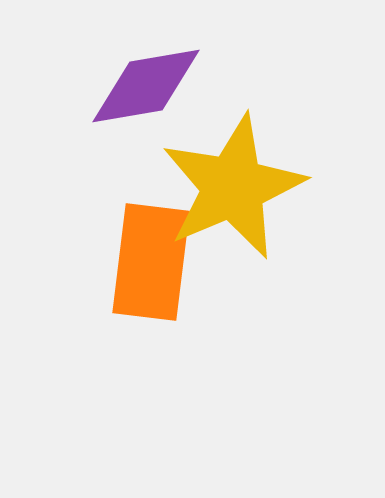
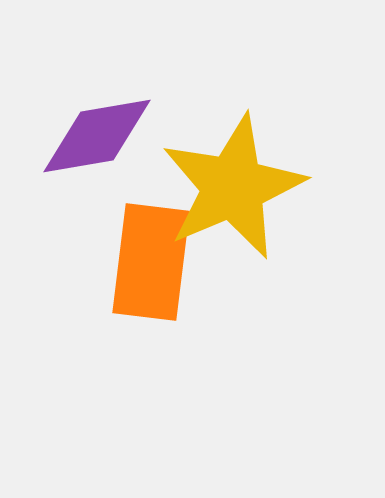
purple diamond: moved 49 px left, 50 px down
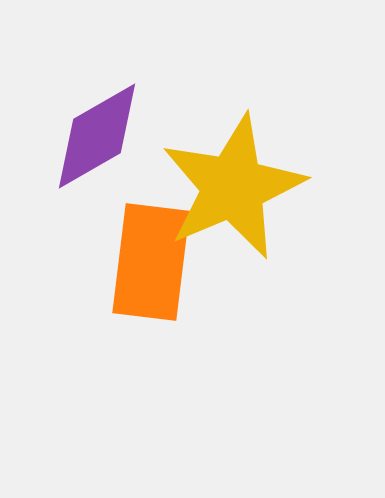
purple diamond: rotated 20 degrees counterclockwise
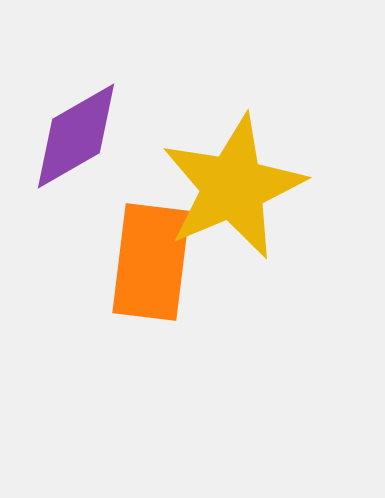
purple diamond: moved 21 px left
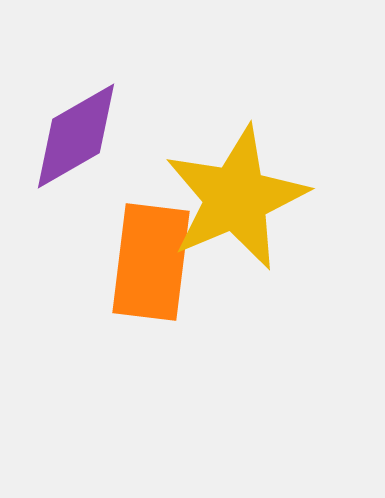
yellow star: moved 3 px right, 11 px down
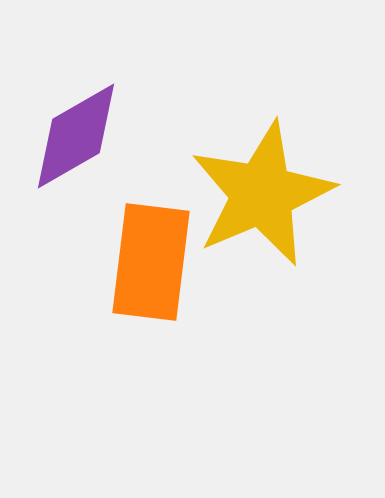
yellow star: moved 26 px right, 4 px up
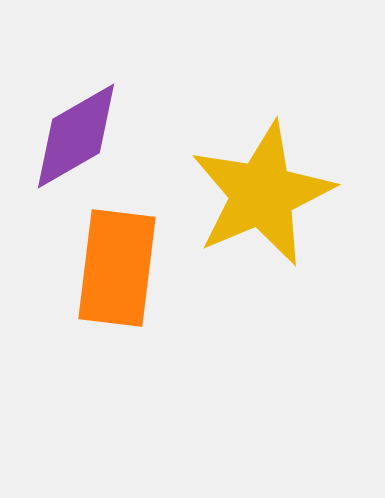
orange rectangle: moved 34 px left, 6 px down
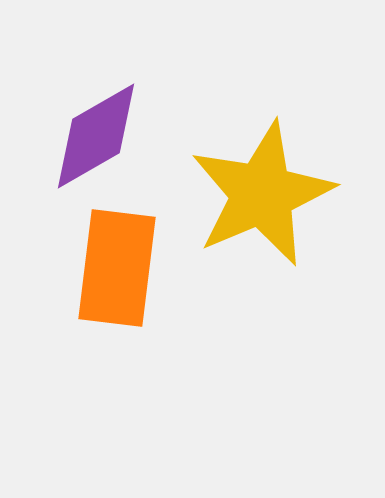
purple diamond: moved 20 px right
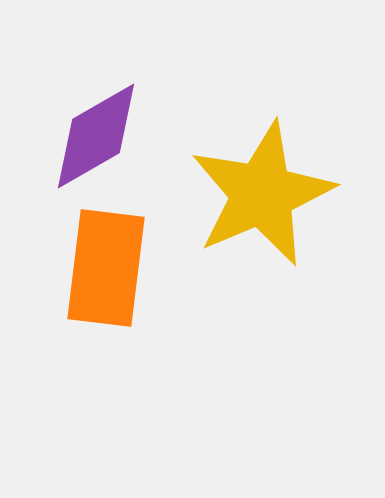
orange rectangle: moved 11 px left
